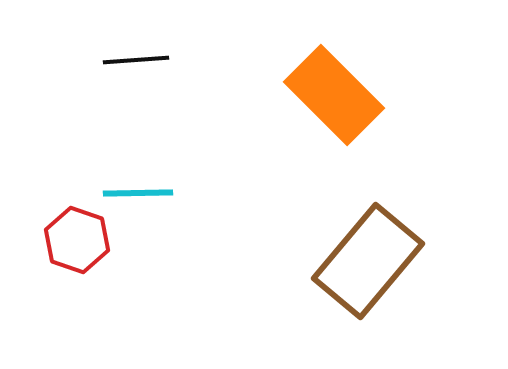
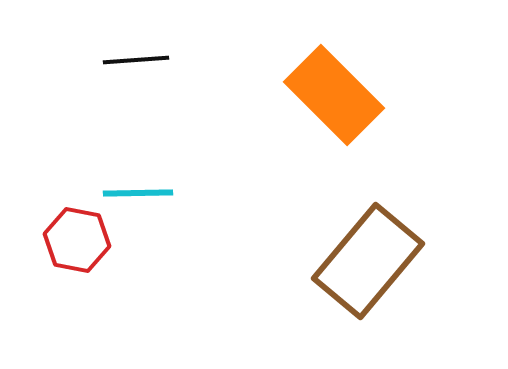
red hexagon: rotated 8 degrees counterclockwise
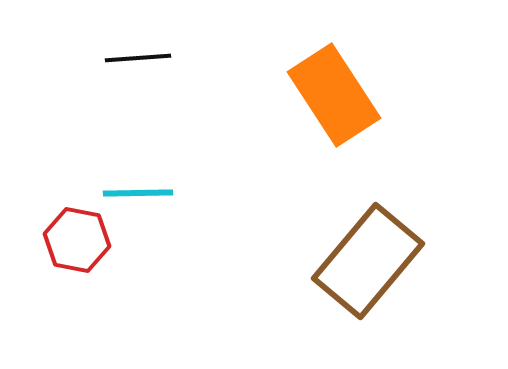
black line: moved 2 px right, 2 px up
orange rectangle: rotated 12 degrees clockwise
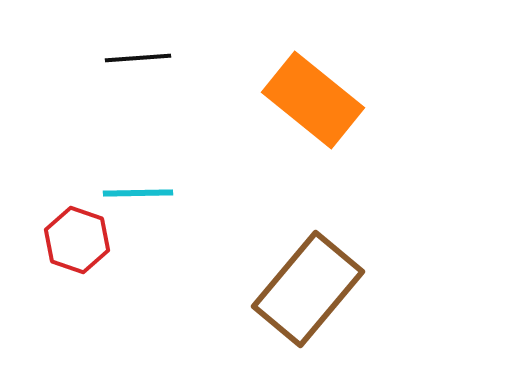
orange rectangle: moved 21 px left, 5 px down; rotated 18 degrees counterclockwise
red hexagon: rotated 8 degrees clockwise
brown rectangle: moved 60 px left, 28 px down
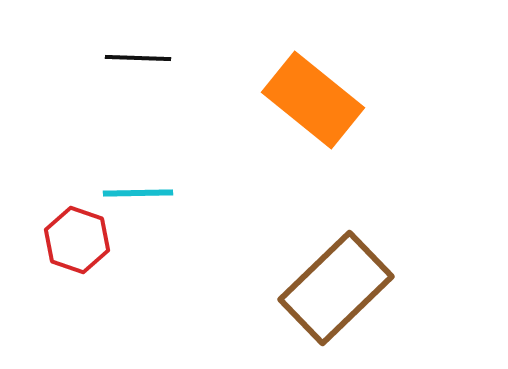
black line: rotated 6 degrees clockwise
brown rectangle: moved 28 px right, 1 px up; rotated 6 degrees clockwise
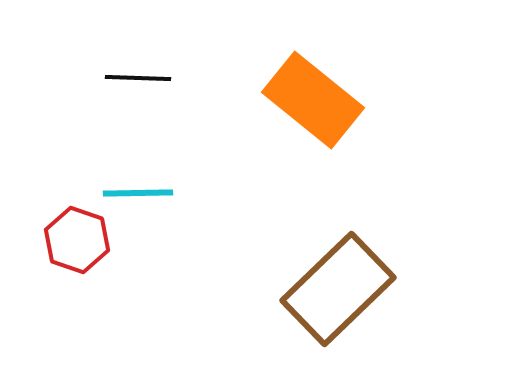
black line: moved 20 px down
brown rectangle: moved 2 px right, 1 px down
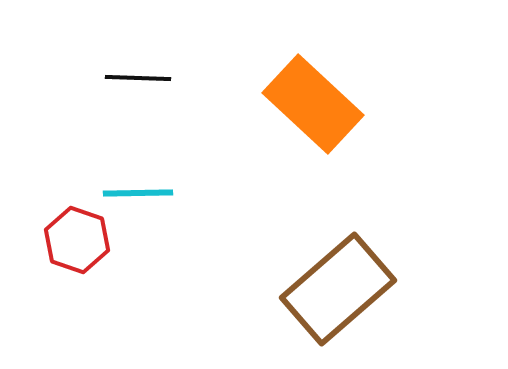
orange rectangle: moved 4 px down; rotated 4 degrees clockwise
brown rectangle: rotated 3 degrees clockwise
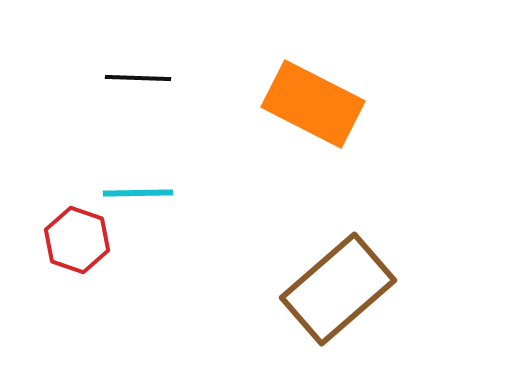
orange rectangle: rotated 16 degrees counterclockwise
